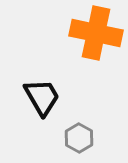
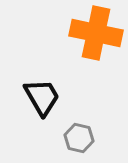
gray hexagon: rotated 16 degrees counterclockwise
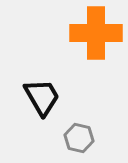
orange cross: rotated 12 degrees counterclockwise
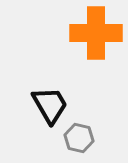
black trapezoid: moved 8 px right, 8 px down
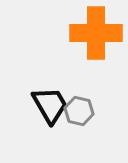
gray hexagon: moved 27 px up
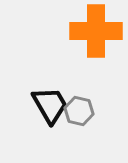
orange cross: moved 2 px up
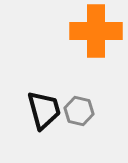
black trapezoid: moved 6 px left, 5 px down; rotated 15 degrees clockwise
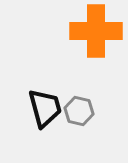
black trapezoid: moved 1 px right, 2 px up
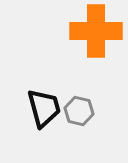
black trapezoid: moved 1 px left
